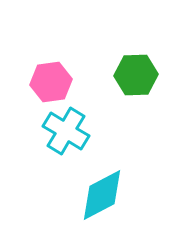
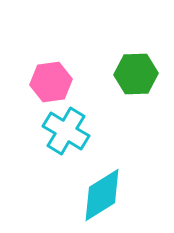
green hexagon: moved 1 px up
cyan diamond: rotated 4 degrees counterclockwise
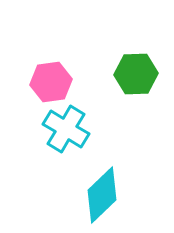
cyan cross: moved 2 px up
cyan diamond: rotated 12 degrees counterclockwise
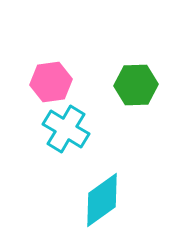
green hexagon: moved 11 px down
cyan diamond: moved 5 px down; rotated 8 degrees clockwise
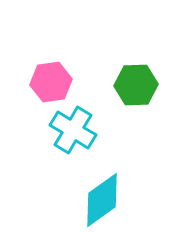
cyan cross: moved 7 px right, 1 px down
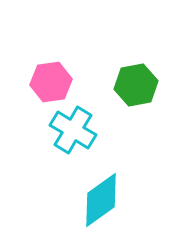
green hexagon: rotated 9 degrees counterclockwise
cyan diamond: moved 1 px left
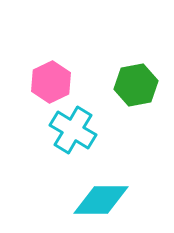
pink hexagon: rotated 18 degrees counterclockwise
cyan diamond: rotated 36 degrees clockwise
